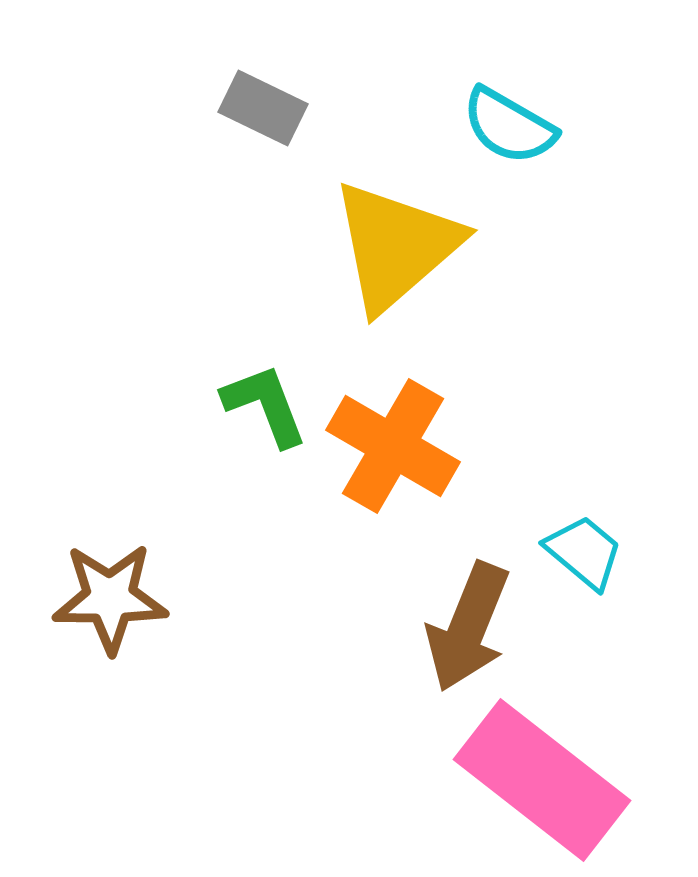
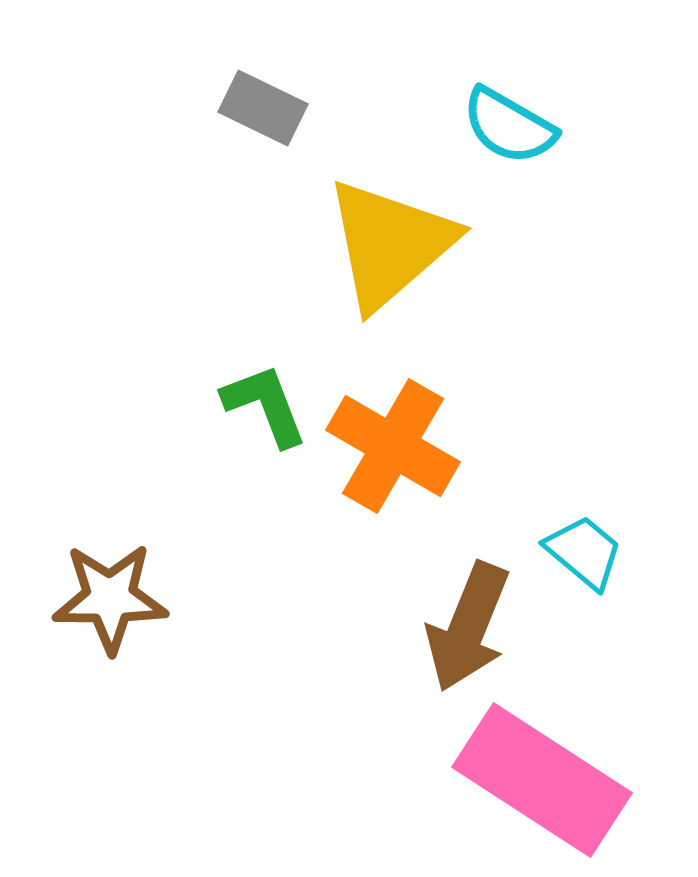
yellow triangle: moved 6 px left, 2 px up
pink rectangle: rotated 5 degrees counterclockwise
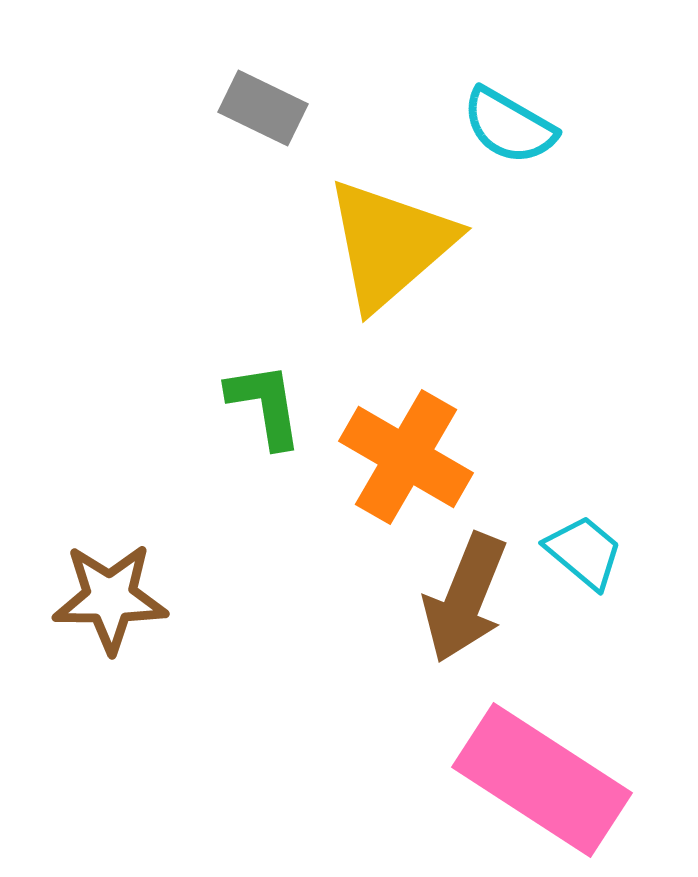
green L-shape: rotated 12 degrees clockwise
orange cross: moved 13 px right, 11 px down
brown arrow: moved 3 px left, 29 px up
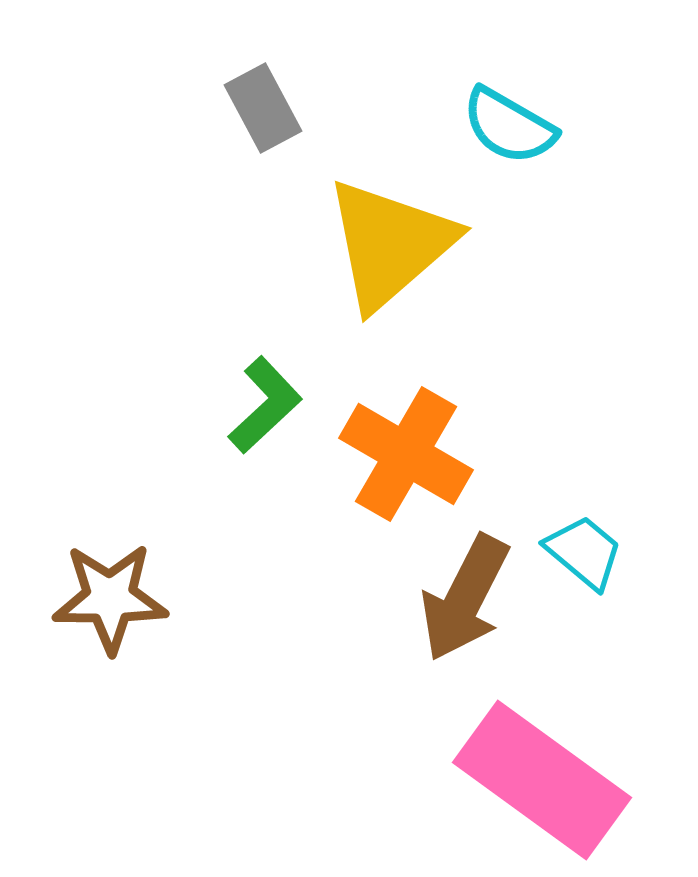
gray rectangle: rotated 36 degrees clockwise
green L-shape: rotated 56 degrees clockwise
orange cross: moved 3 px up
brown arrow: rotated 5 degrees clockwise
pink rectangle: rotated 3 degrees clockwise
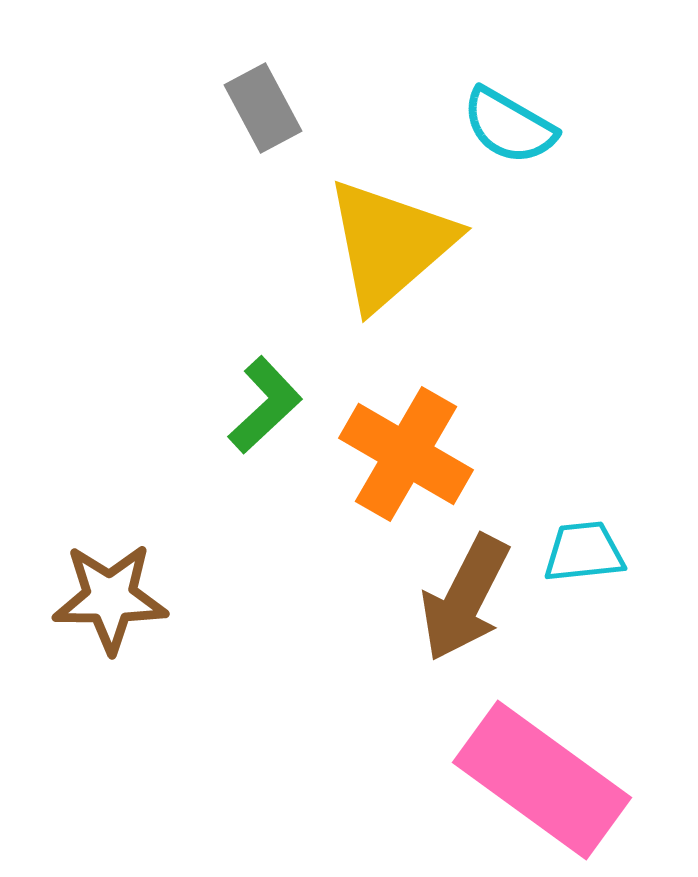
cyan trapezoid: rotated 46 degrees counterclockwise
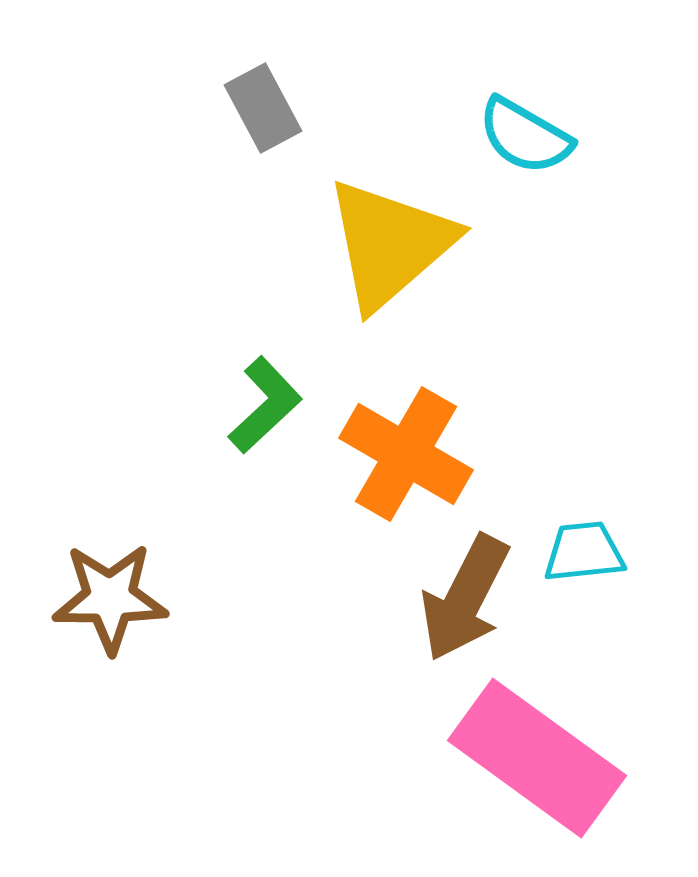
cyan semicircle: moved 16 px right, 10 px down
pink rectangle: moved 5 px left, 22 px up
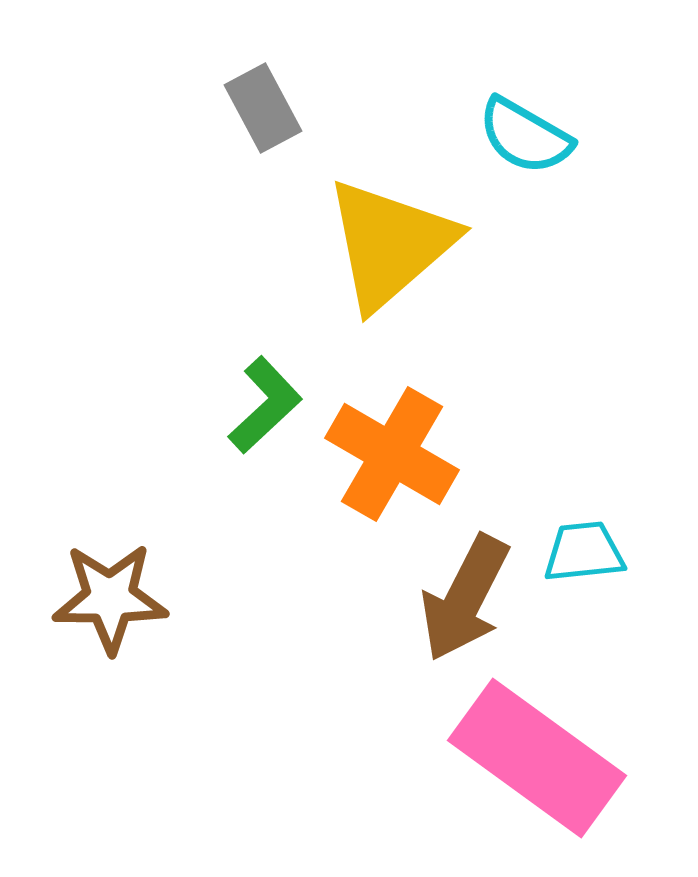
orange cross: moved 14 px left
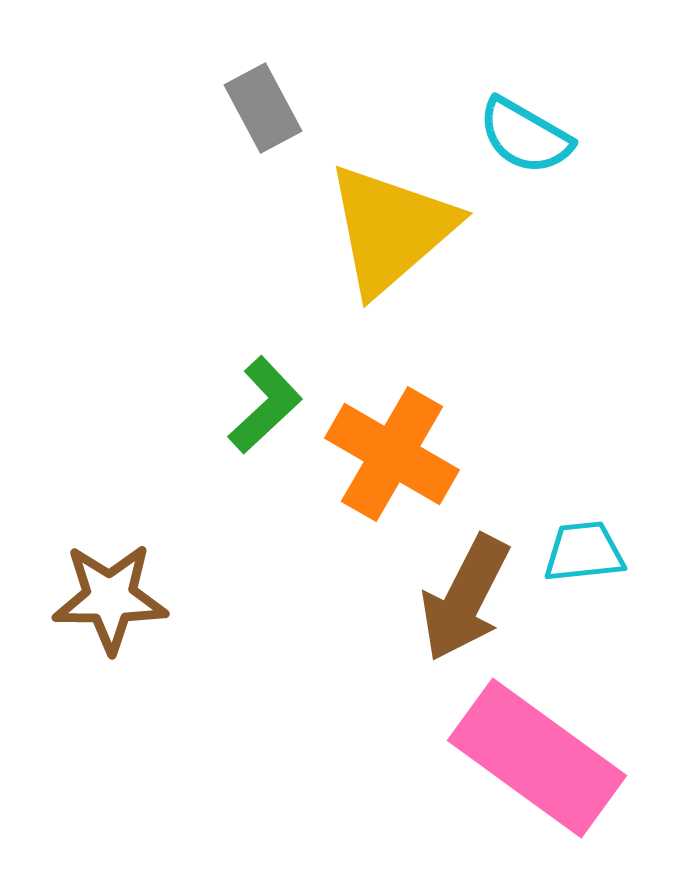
yellow triangle: moved 1 px right, 15 px up
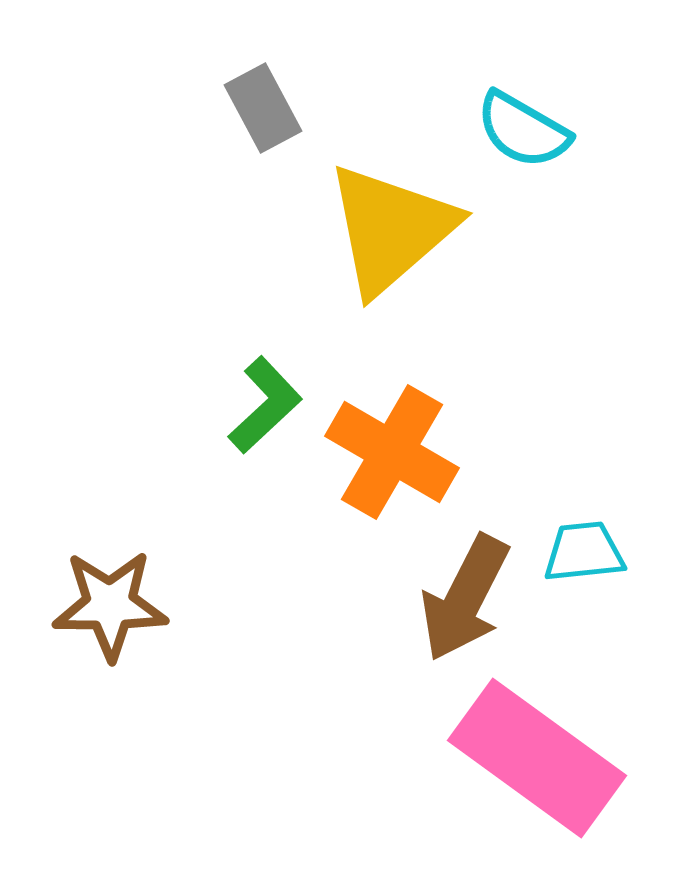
cyan semicircle: moved 2 px left, 6 px up
orange cross: moved 2 px up
brown star: moved 7 px down
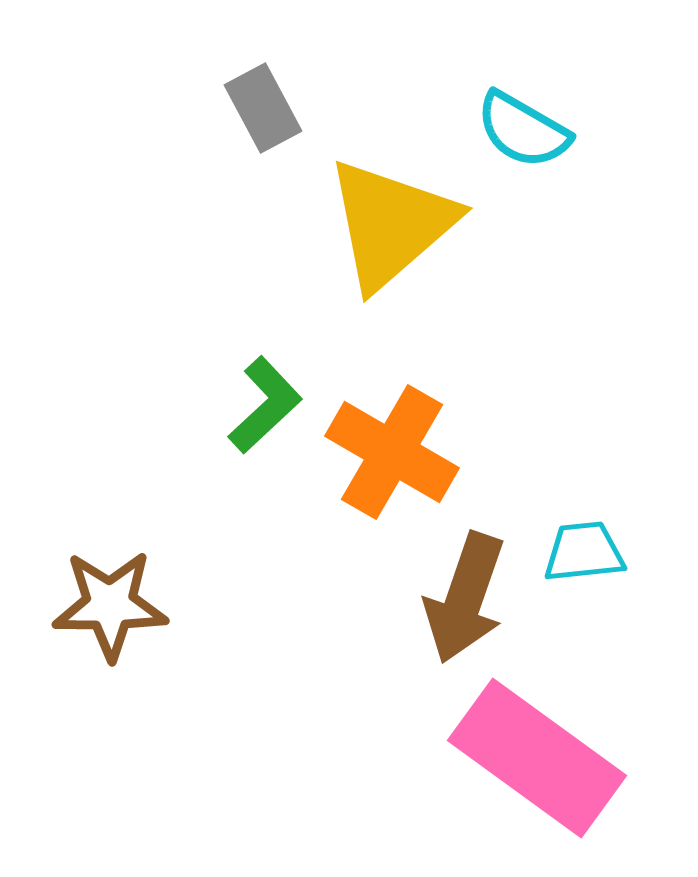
yellow triangle: moved 5 px up
brown arrow: rotated 8 degrees counterclockwise
